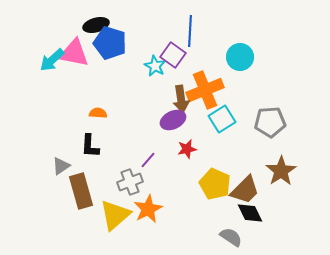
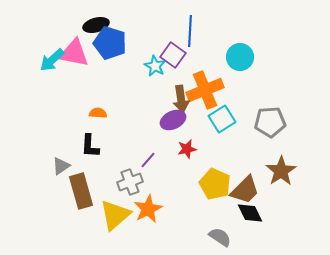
gray semicircle: moved 11 px left
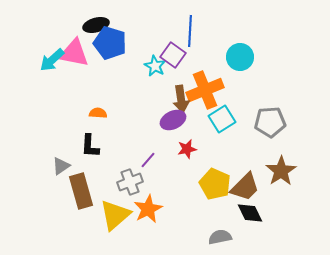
brown trapezoid: moved 3 px up
gray semicircle: rotated 45 degrees counterclockwise
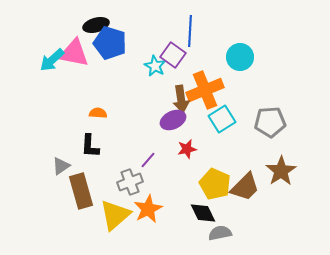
black diamond: moved 47 px left
gray semicircle: moved 4 px up
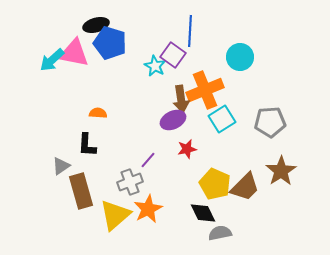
black L-shape: moved 3 px left, 1 px up
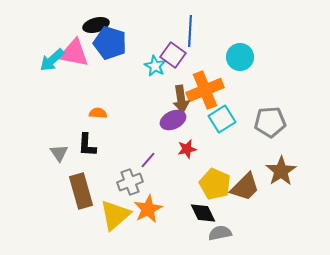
gray triangle: moved 2 px left, 13 px up; rotated 30 degrees counterclockwise
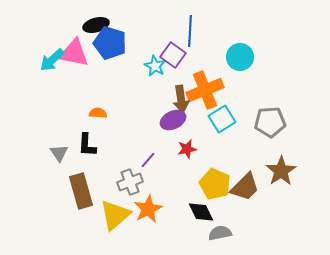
black diamond: moved 2 px left, 1 px up
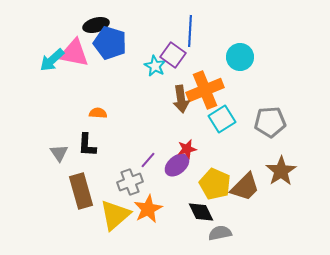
purple ellipse: moved 4 px right, 45 px down; rotated 15 degrees counterclockwise
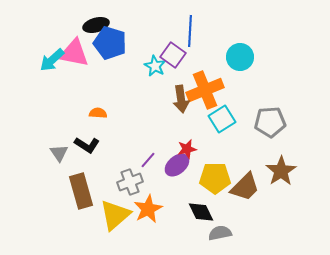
black L-shape: rotated 60 degrees counterclockwise
yellow pentagon: moved 6 px up; rotated 24 degrees counterclockwise
